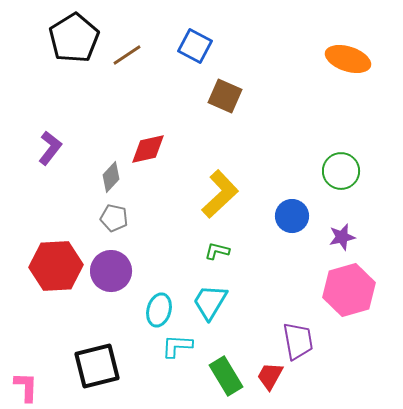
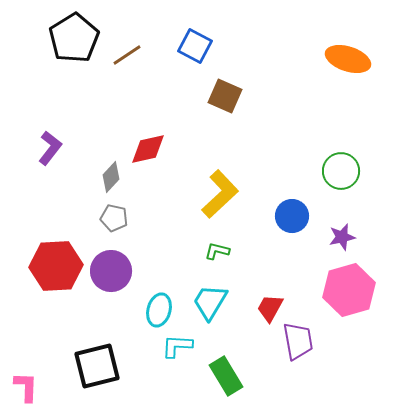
red trapezoid: moved 68 px up
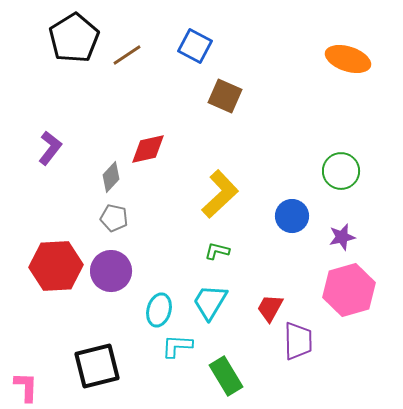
purple trapezoid: rotated 9 degrees clockwise
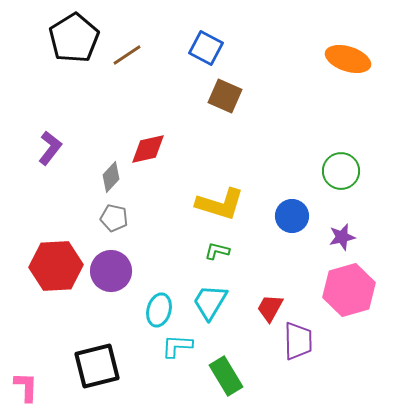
blue square: moved 11 px right, 2 px down
yellow L-shape: moved 10 px down; rotated 60 degrees clockwise
